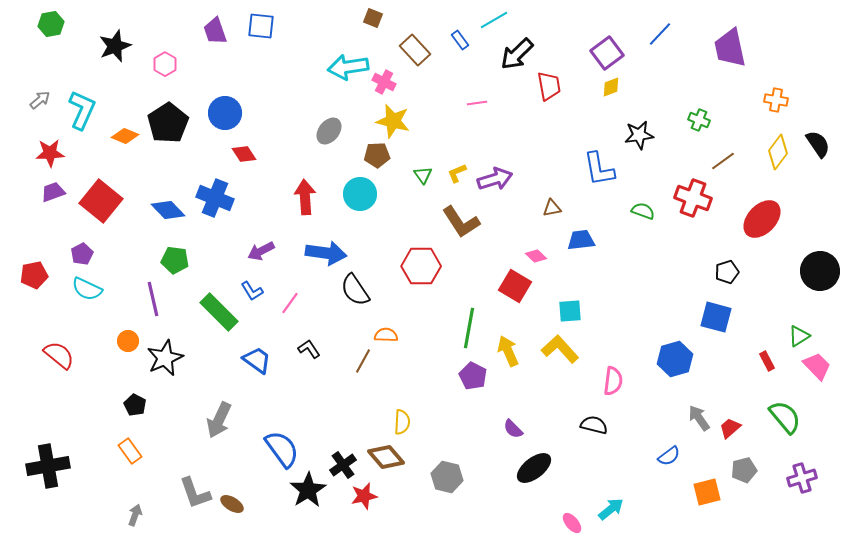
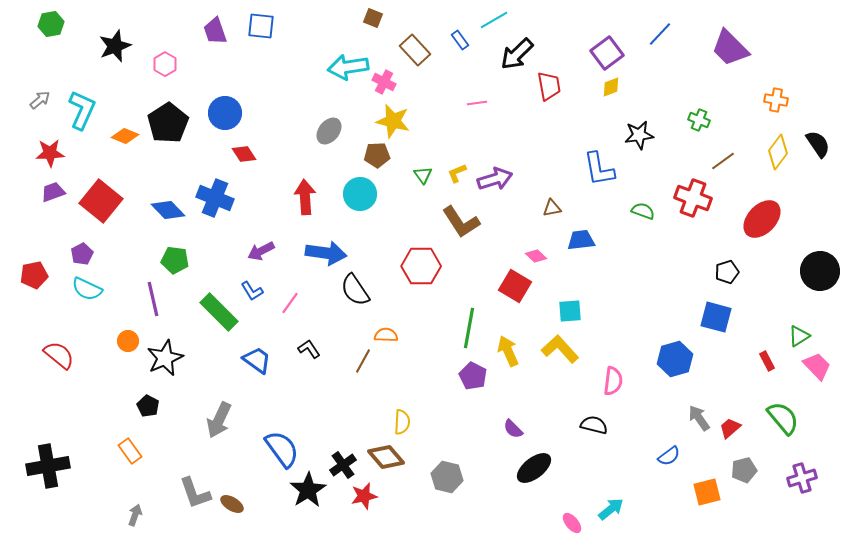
purple trapezoid at (730, 48): rotated 33 degrees counterclockwise
black pentagon at (135, 405): moved 13 px right, 1 px down
green semicircle at (785, 417): moved 2 px left, 1 px down
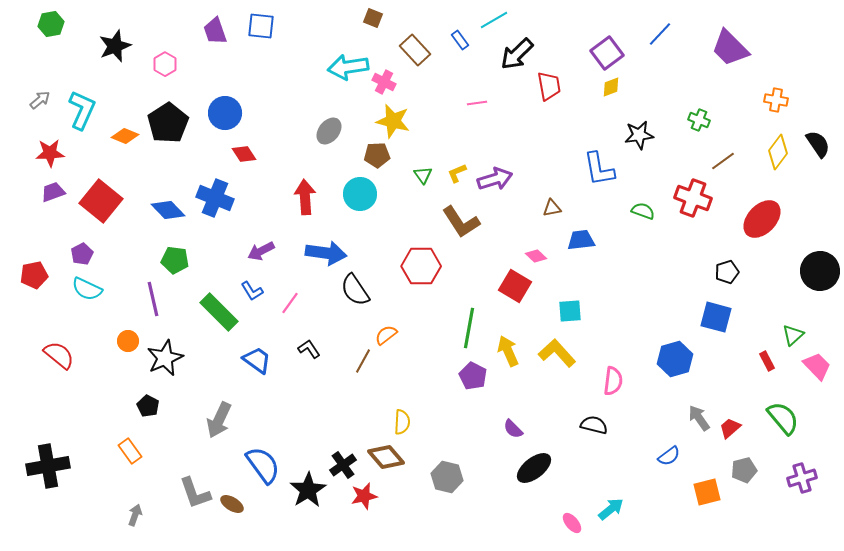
orange semicircle at (386, 335): rotated 40 degrees counterclockwise
green triangle at (799, 336): moved 6 px left, 1 px up; rotated 10 degrees counterclockwise
yellow L-shape at (560, 349): moved 3 px left, 4 px down
blue semicircle at (282, 449): moved 19 px left, 16 px down
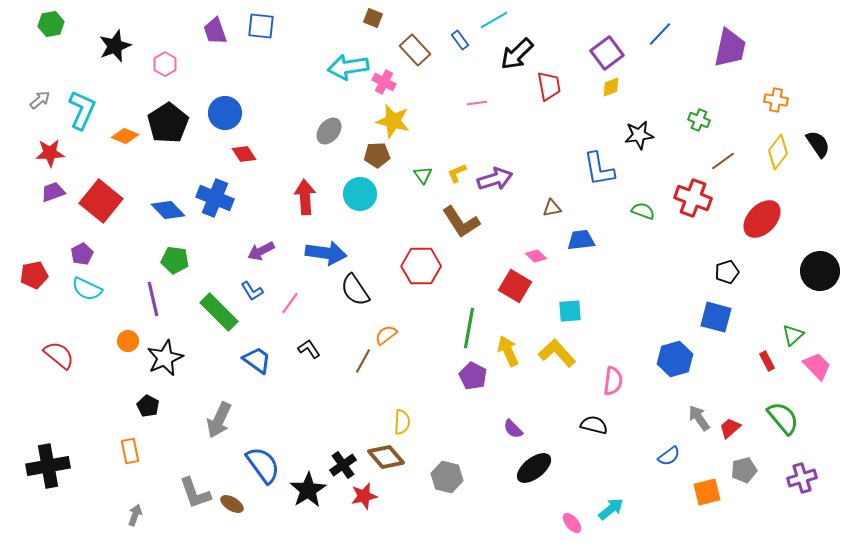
purple trapezoid at (730, 48): rotated 123 degrees counterclockwise
orange rectangle at (130, 451): rotated 25 degrees clockwise
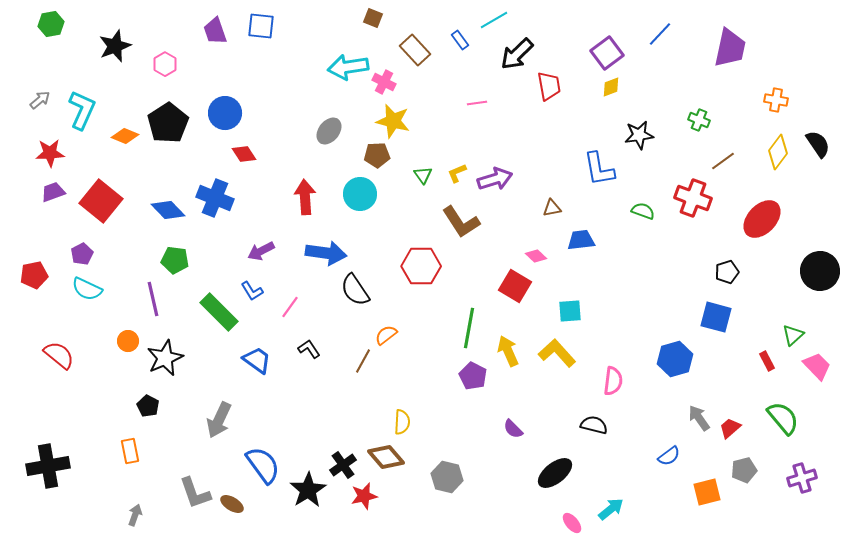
pink line at (290, 303): moved 4 px down
black ellipse at (534, 468): moved 21 px right, 5 px down
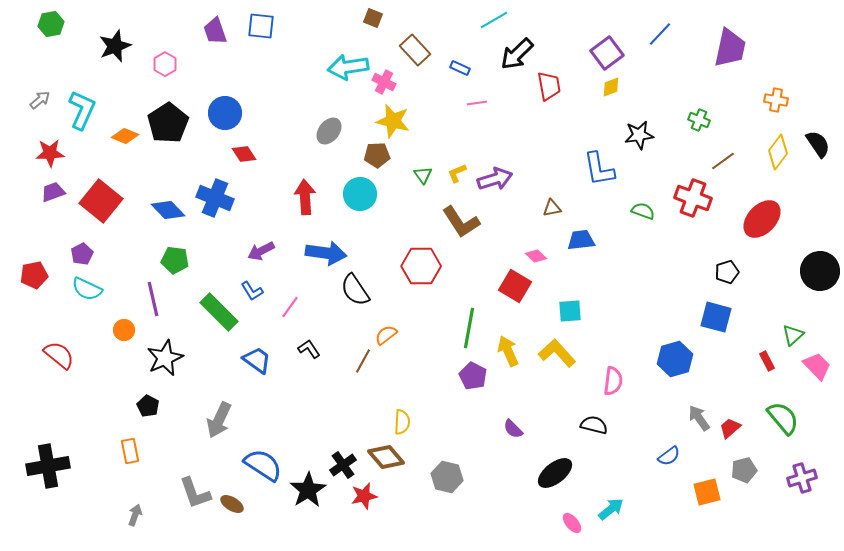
blue rectangle at (460, 40): moved 28 px down; rotated 30 degrees counterclockwise
orange circle at (128, 341): moved 4 px left, 11 px up
blue semicircle at (263, 465): rotated 21 degrees counterclockwise
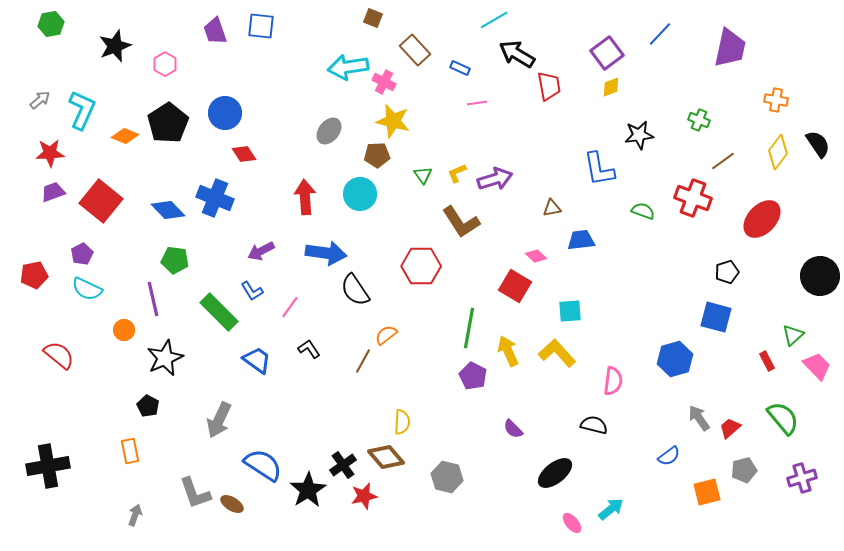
black arrow at (517, 54): rotated 75 degrees clockwise
black circle at (820, 271): moved 5 px down
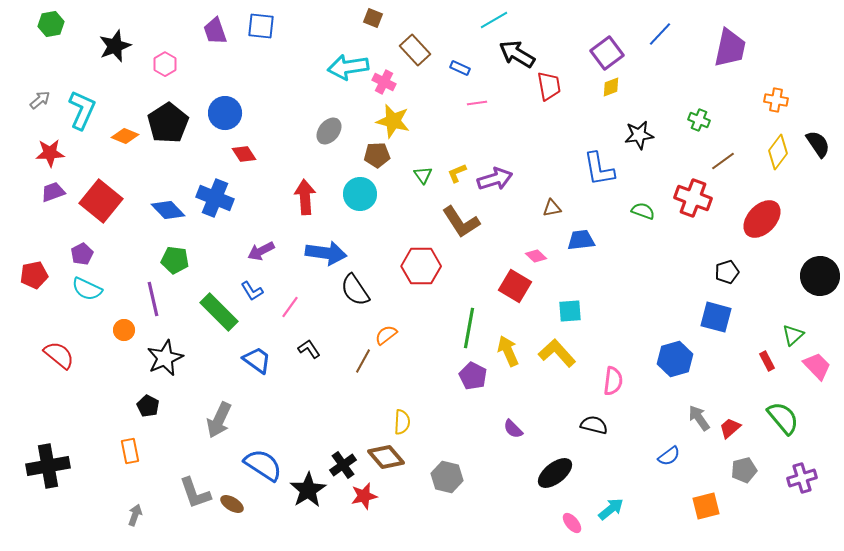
orange square at (707, 492): moved 1 px left, 14 px down
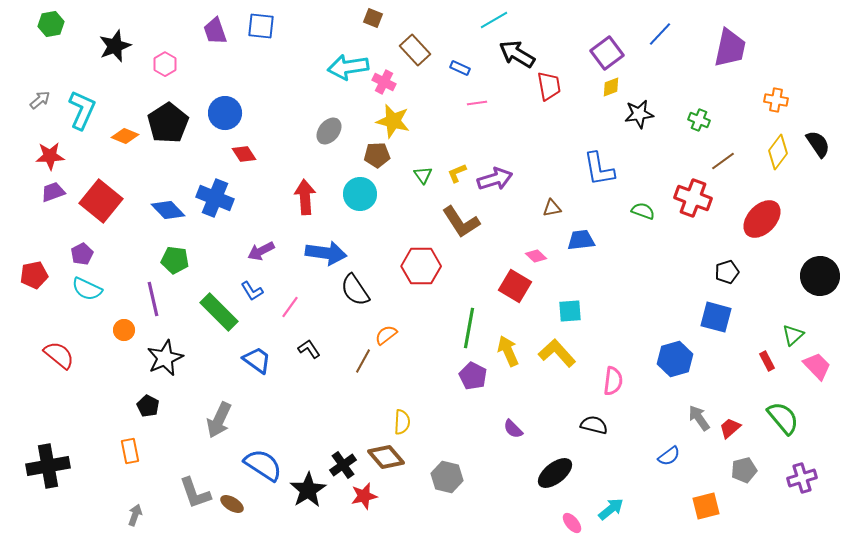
black star at (639, 135): moved 21 px up
red star at (50, 153): moved 3 px down
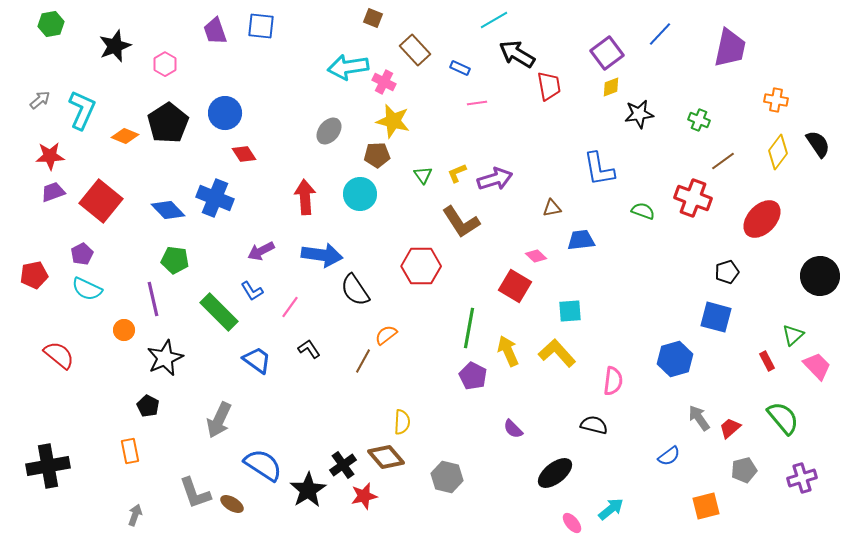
blue arrow at (326, 253): moved 4 px left, 2 px down
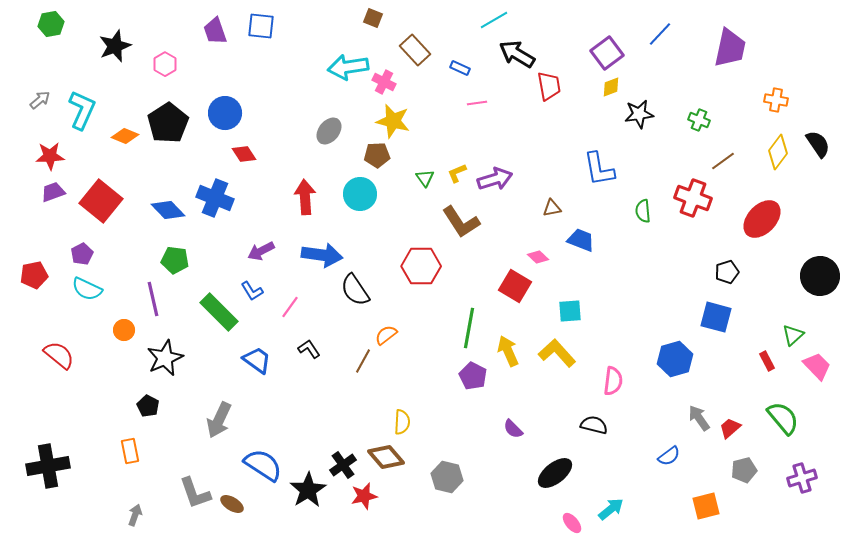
green triangle at (423, 175): moved 2 px right, 3 px down
green semicircle at (643, 211): rotated 115 degrees counterclockwise
blue trapezoid at (581, 240): rotated 28 degrees clockwise
pink diamond at (536, 256): moved 2 px right, 1 px down
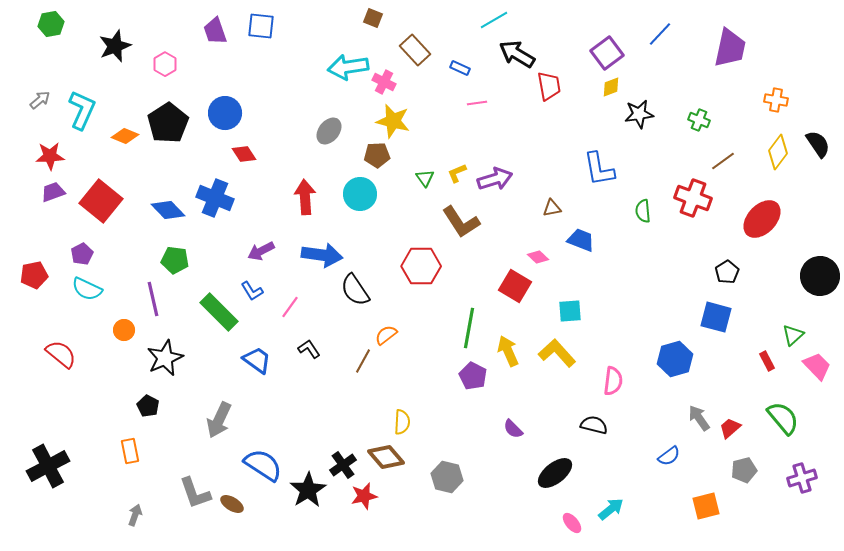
black pentagon at (727, 272): rotated 15 degrees counterclockwise
red semicircle at (59, 355): moved 2 px right, 1 px up
black cross at (48, 466): rotated 18 degrees counterclockwise
